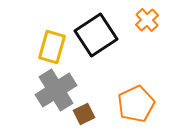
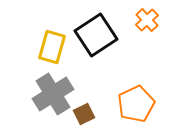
gray cross: moved 3 px left, 4 px down
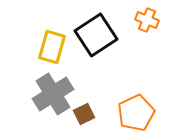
orange cross: rotated 25 degrees counterclockwise
orange pentagon: moved 9 px down
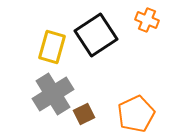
orange pentagon: moved 1 px down
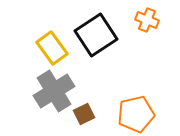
yellow rectangle: moved 1 px down; rotated 52 degrees counterclockwise
gray cross: moved 1 px right, 3 px up
orange pentagon: rotated 12 degrees clockwise
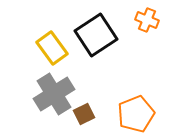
gray cross: moved 3 px down
orange pentagon: rotated 9 degrees counterclockwise
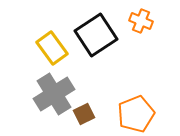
orange cross: moved 6 px left, 1 px down
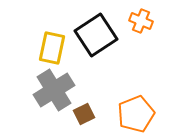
yellow rectangle: rotated 48 degrees clockwise
gray cross: moved 4 px up
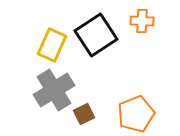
orange cross: moved 1 px right; rotated 20 degrees counterclockwise
yellow rectangle: moved 3 px up; rotated 12 degrees clockwise
